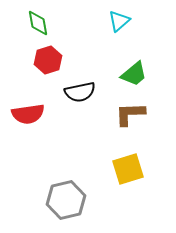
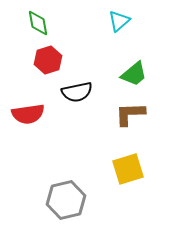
black semicircle: moved 3 px left
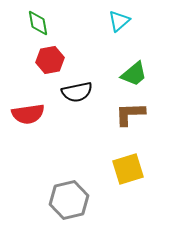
red hexagon: moved 2 px right; rotated 8 degrees clockwise
gray hexagon: moved 3 px right
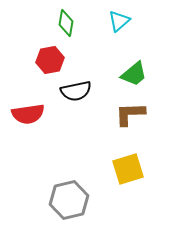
green diamond: moved 28 px right; rotated 20 degrees clockwise
black semicircle: moved 1 px left, 1 px up
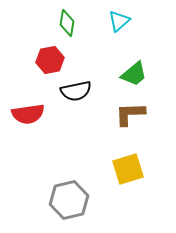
green diamond: moved 1 px right
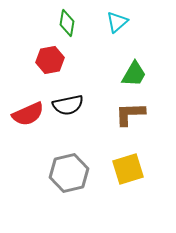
cyan triangle: moved 2 px left, 1 px down
green trapezoid: rotated 20 degrees counterclockwise
black semicircle: moved 8 px left, 14 px down
red semicircle: rotated 16 degrees counterclockwise
gray hexagon: moved 27 px up
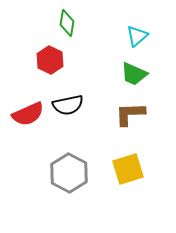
cyan triangle: moved 20 px right, 14 px down
red hexagon: rotated 24 degrees counterclockwise
green trapezoid: rotated 84 degrees clockwise
gray hexagon: rotated 18 degrees counterclockwise
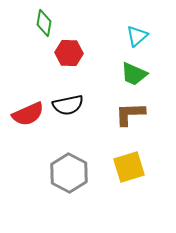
green diamond: moved 23 px left
red hexagon: moved 19 px right, 7 px up; rotated 24 degrees counterclockwise
yellow square: moved 1 px right, 2 px up
